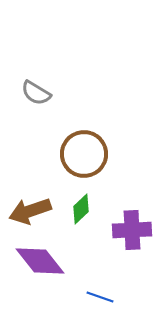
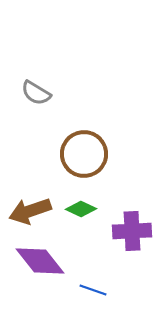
green diamond: rotated 68 degrees clockwise
purple cross: moved 1 px down
blue line: moved 7 px left, 7 px up
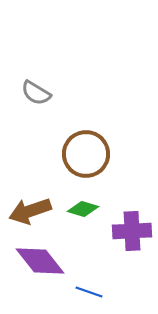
brown circle: moved 2 px right
green diamond: moved 2 px right; rotated 8 degrees counterclockwise
blue line: moved 4 px left, 2 px down
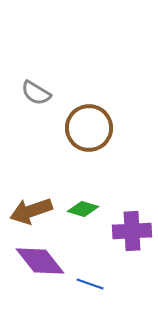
brown circle: moved 3 px right, 26 px up
brown arrow: moved 1 px right
blue line: moved 1 px right, 8 px up
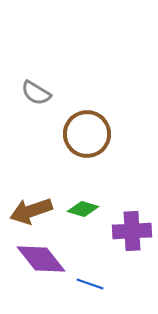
brown circle: moved 2 px left, 6 px down
purple diamond: moved 1 px right, 2 px up
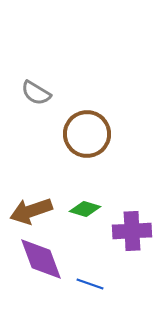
green diamond: moved 2 px right
purple diamond: rotated 18 degrees clockwise
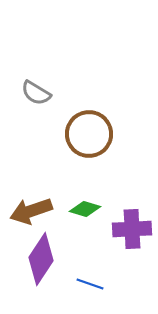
brown circle: moved 2 px right
purple cross: moved 2 px up
purple diamond: rotated 54 degrees clockwise
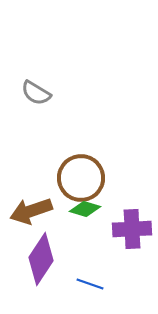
brown circle: moved 8 px left, 44 px down
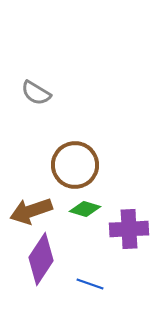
brown circle: moved 6 px left, 13 px up
purple cross: moved 3 px left
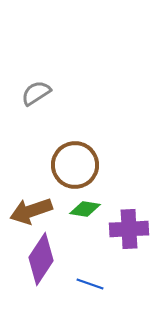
gray semicircle: rotated 116 degrees clockwise
green diamond: rotated 8 degrees counterclockwise
